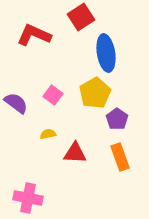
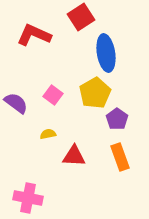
red triangle: moved 1 px left, 3 px down
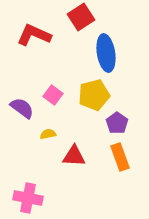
yellow pentagon: moved 1 px left, 2 px down; rotated 16 degrees clockwise
purple semicircle: moved 6 px right, 5 px down
purple pentagon: moved 4 px down
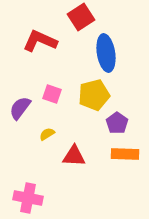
red L-shape: moved 6 px right, 6 px down
pink square: moved 1 px left, 1 px up; rotated 18 degrees counterclockwise
purple semicircle: moved 2 px left; rotated 90 degrees counterclockwise
yellow semicircle: moved 1 px left; rotated 21 degrees counterclockwise
orange rectangle: moved 5 px right, 3 px up; rotated 68 degrees counterclockwise
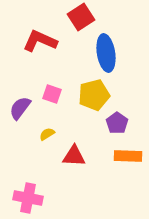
orange rectangle: moved 3 px right, 2 px down
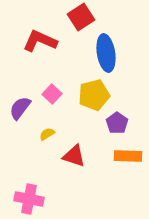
pink square: rotated 24 degrees clockwise
red triangle: rotated 15 degrees clockwise
pink cross: moved 1 px right, 1 px down
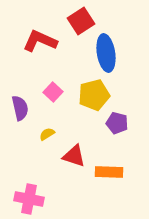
red square: moved 4 px down
pink square: moved 1 px right, 2 px up
purple semicircle: rotated 130 degrees clockwise
purple pentagon: rotated 20 degrees counterclockwise
orange rectangle: moved 19 px left, 16 px down
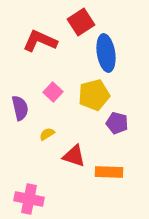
red square: moved 1 px down
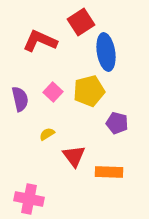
blue ellipse: moved 1 px up
yellow pentagon: moved 5 px left, 4 px up
purple semicircle: moved 9 px up
red triangle: rotated 35 degrees clockwise
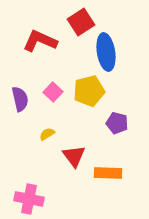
orange rectangle: moved 1 px left, 1 px down
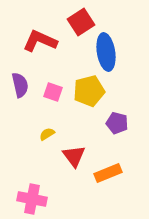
pink square: rotated 24 degrees counterclockwise
purple semicircle: moved 14 px up
orange rectangle: rotated 24 degrees counterclockwise
pink cross: moved 3 px right
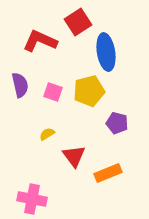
red square: moved 3 px left
